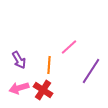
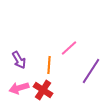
pink line: moved 1 px down
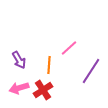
red cross: rotated 24 degrees clockwise
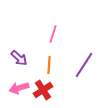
pink line: moved 16 px left, 14 px up; rotated 30 degrees counterclockwise
purple arrow: moved 2 px up; rotated 18 degrees counterclockwise
purple line: moved 7 px left, 6 px up
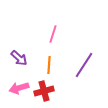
red cross: moved 1 px right, 1 px down; rotated 18 degrees clockwise
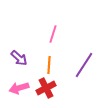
red cross: moved 2 px right, 3 px up; rotated 12 degrees counterclockwise
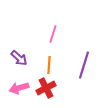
purple line: rotated 16 degrees counterclockwise
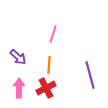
purple arrow: moved 1 px left, 1 px up
purple line: moved 6 px right, 10 px down; rotated 32 degrees counterclockwise
pink arrow: rotated 108 degrees clockwise
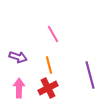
pink line: rotated 48 degrees counterclockwise
purple arrow: rotated 24 degrees counterclockwise
orange line: rotated 18 degrees counterclockwise
red cross: moved 2 px right
